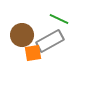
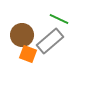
gray rectangle: rotated 12 degrees counterclockwise
orange square: moved 5 px left, 1 px down; rotated 30 degrees clockwise
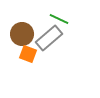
brown circle: moved 1 px up
gray rectangle: moved 1 px left, 3 px up
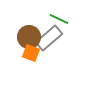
brown circle: moved 7 px right, 3 px down
orange square: moved 3 px right, 1 px up
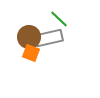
green line: rotated 18 degrees clockwise
gray rectangle: rotated 28 degrees clockwise
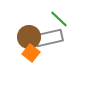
orange square: rotated 18 degrees clockwise
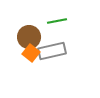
green line: moved 2 px left, 2 px down; rotated 54 degrees counterclockwise
gray rectangle: moved 3 px right, 13 px down
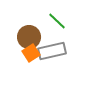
green line: rotated 54 degrees clockwise
orange square: rotated 18 degrees clockwise
